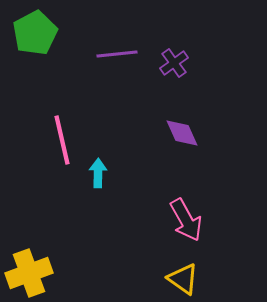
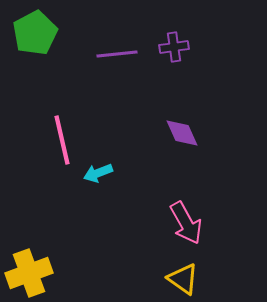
purple cross: moved 16 px up; rotated 28 degrees clockwise
cyan arrow: rotated 112 degrees counterclockwise
pink arrow: moved 3 px down
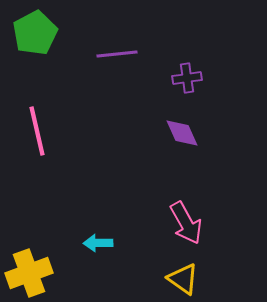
purple cross: moved 13 px right, 31 px down
pink line: moved 25 px left, 9 px up
cyan arrow: moved 70 px down; rotated 20 degrees clockwise
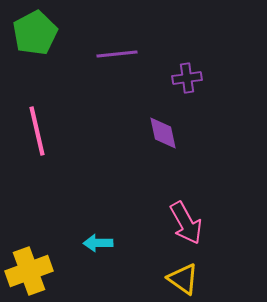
purple diamond: moved 19 px left; rotated 12 degrees clockwise
yellow cross: moved 2 px up
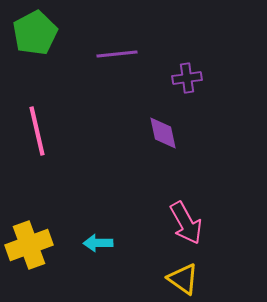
yellow cross: moved 26 px up
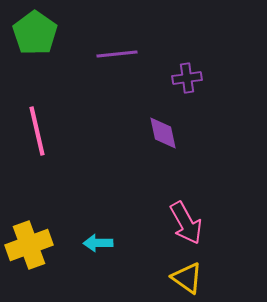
green pentagon: rotated 9 degrees counterclockwise
yellow triangle: moved 4 px right, 1 px up
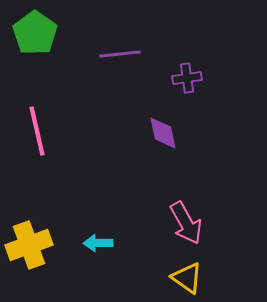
purple line: moved 3 px right
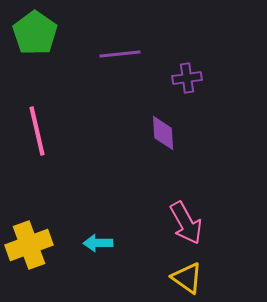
purple diamond: rotated 9 degrees clockwise
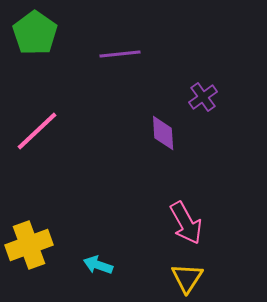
purple cross: moved 16 px right, 19 px down; rotated 28 degrees counterclockwise
pink line: rotated 60 degrees clockwise
cyan arrow: moved 22 px down; rotated 20 degrees clockwise
yellow triangle: rotated 28 degrees clockwise
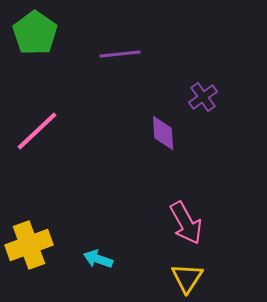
cyan arrow: moved 6 px up
